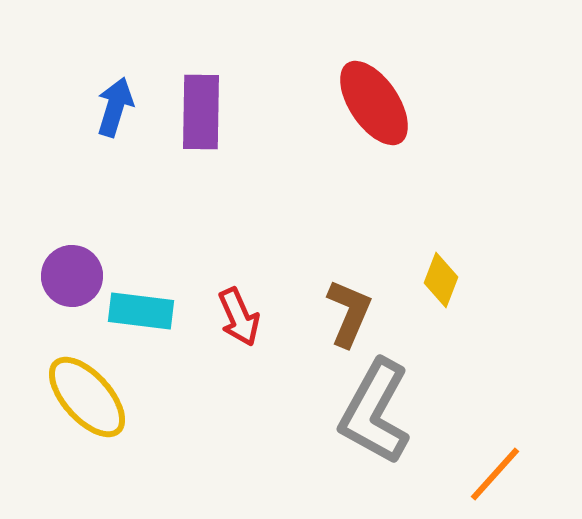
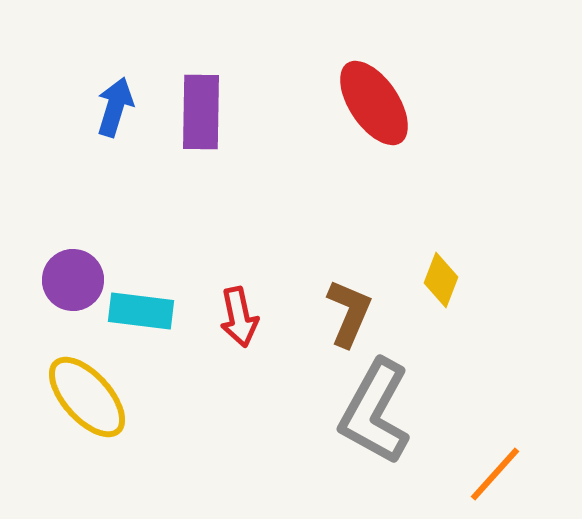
purple circle: moved 1 px right, 4 px down
red arrow: rotated 12 degrees clockwise
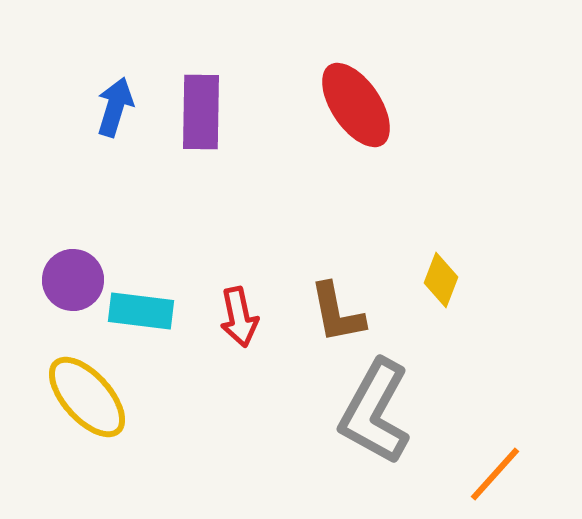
red ellipse: moved 18 px left, 2 px down
brown L-shape: moved 12 px left; rotated 146 degrees clockwise
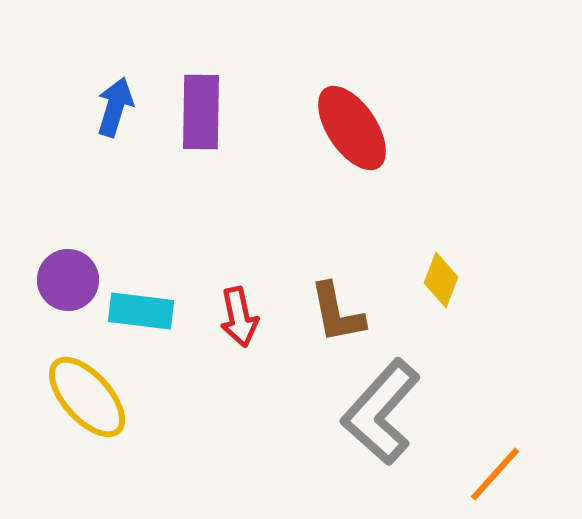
red ellipse: moved 4 px left, 23 px down
purple circle: moved 5 px left
gray L-shape: moved 6 px right; rotated 13 degrees clockwise
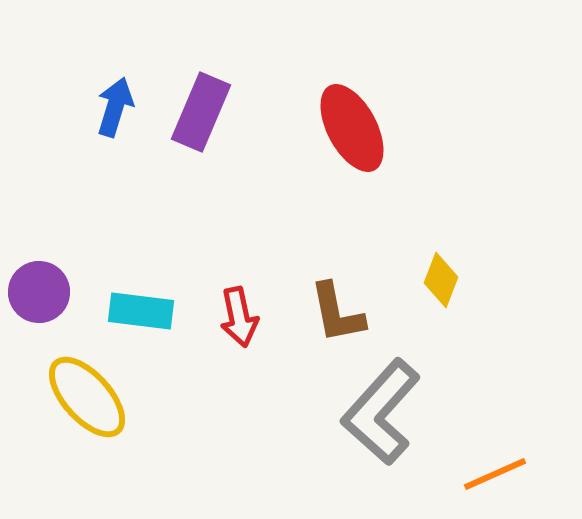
purple rectangle: rotated 22 degrees clockwise
red ellipse: rotated 6 degrees clockwise
purple circle: moved 29 px left, 12 px down
orange line: rotated 24 degrees clockwise
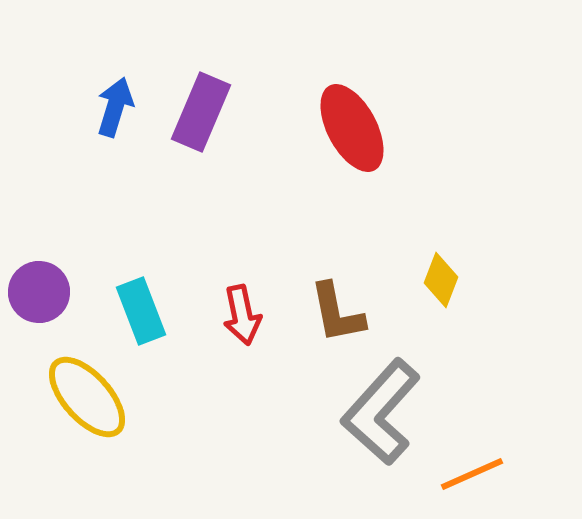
cyan rectangle: rotated 62 degrees clockwise
red arrow: moved 3 px right, 2 px up
orange line: moved 23 px left
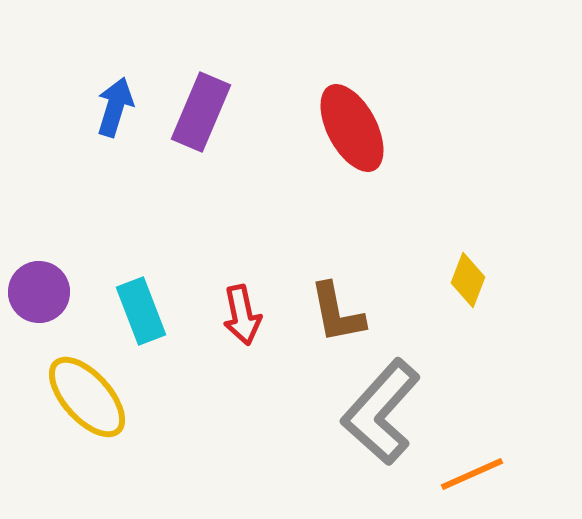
yellow diamond: moved 27 px right
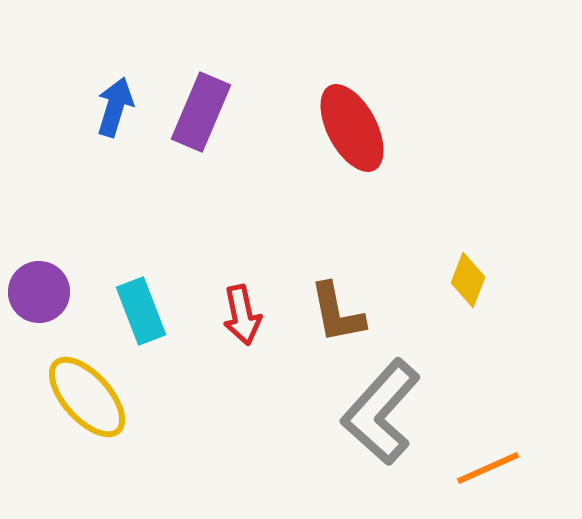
orange line: moved 16 px right, 6 px up
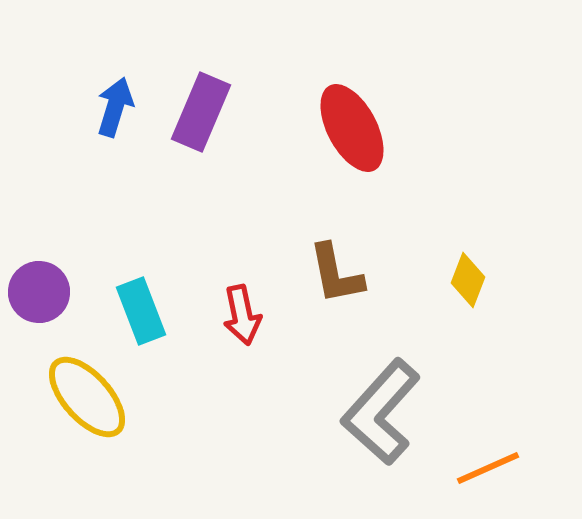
brown L-shape: moved 1 px left, 39 px up
